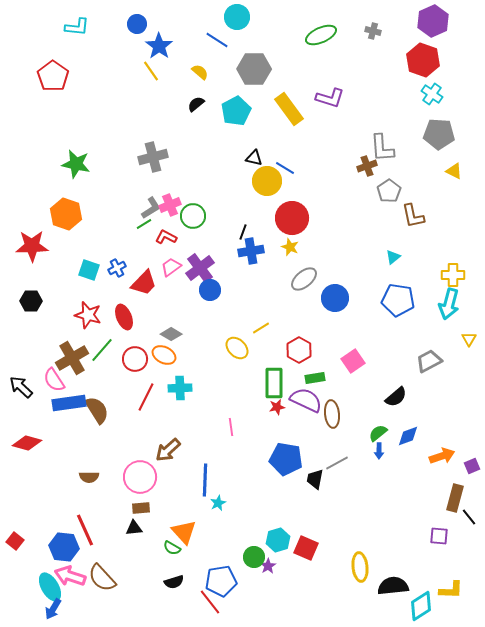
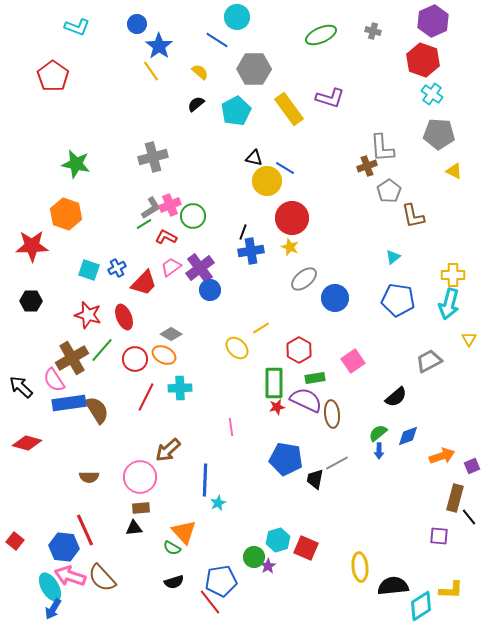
cyan L-shape at (77, 27): rotated 15 degrees clockwise
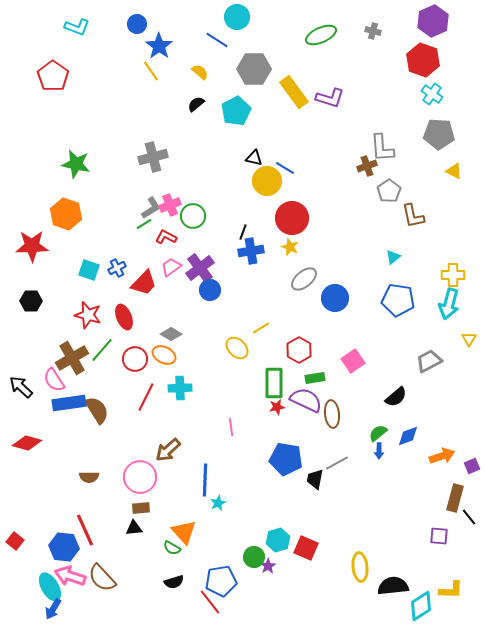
yellow rectangle at (289, 109): moved 5 px right, 17 px up
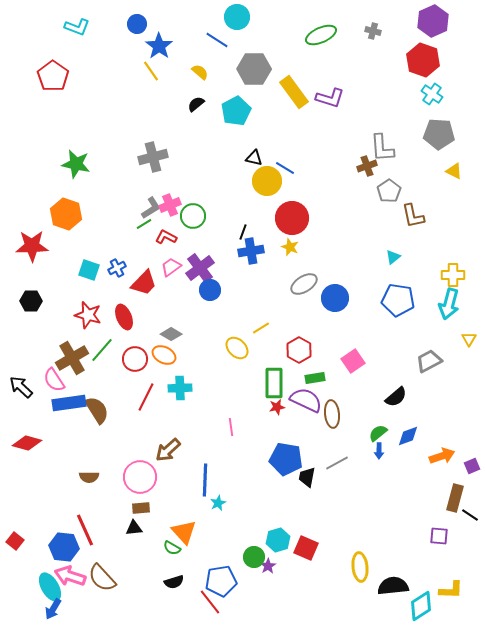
gray ellipse at (304, 279): moved 5 px down; rotated 8 degrees clockwise
black trapezoid at (315, 479): moved 8 px left, 2 px up
black line at (469, 517): moved 1 px right, 2 px up; rotated 18 degrees counterclockwise
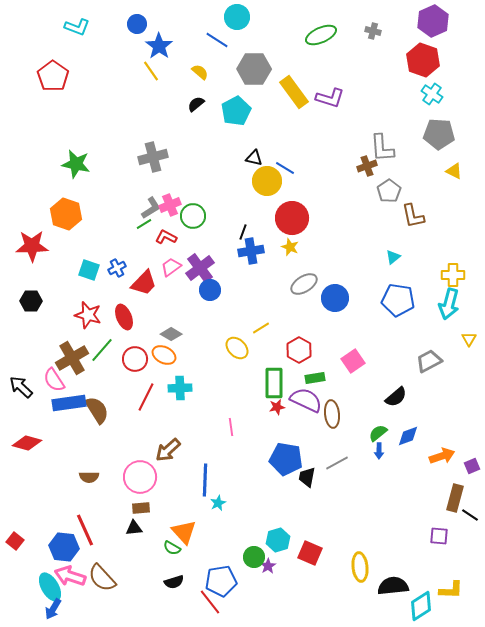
red square at (306, 548): moved 4 px right, 5 px down
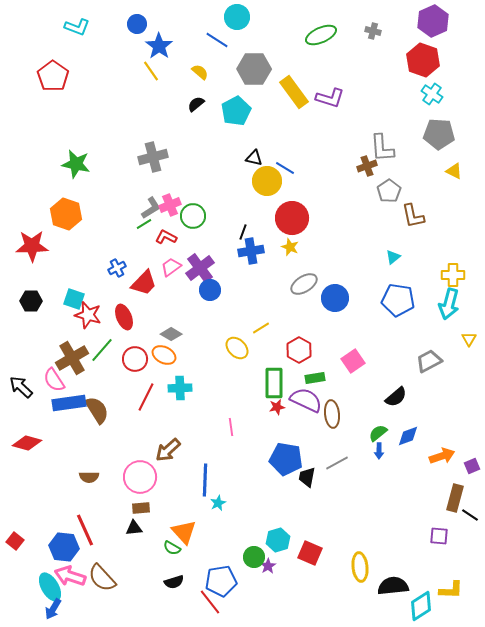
cyan square at (89, 270): moved 15 px left, 29 px down
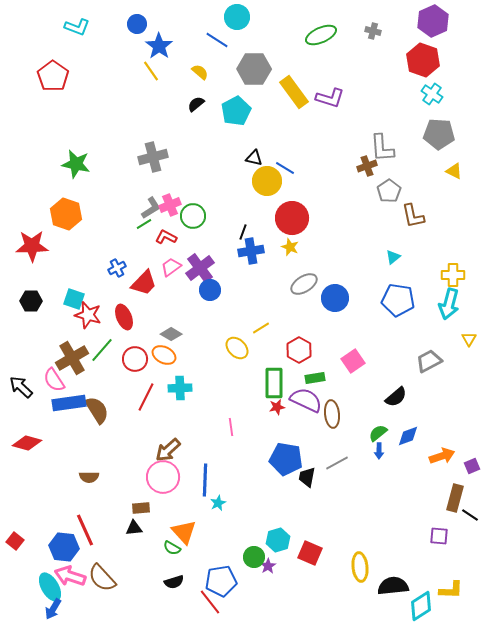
pink circle at (140, 477): moved 23 px right
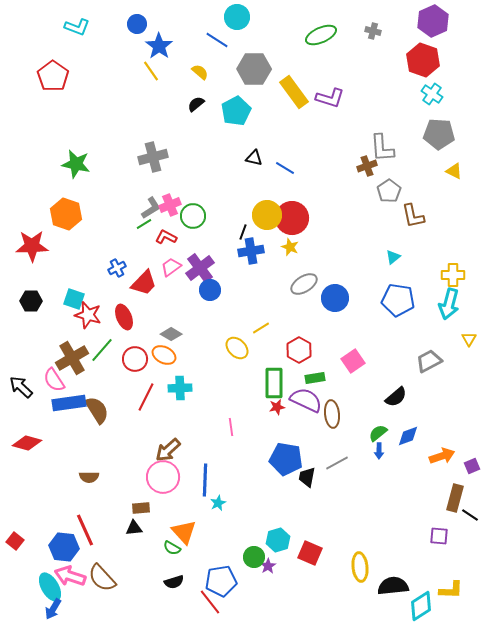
yellow circle at (267, 181): moved 34 px down
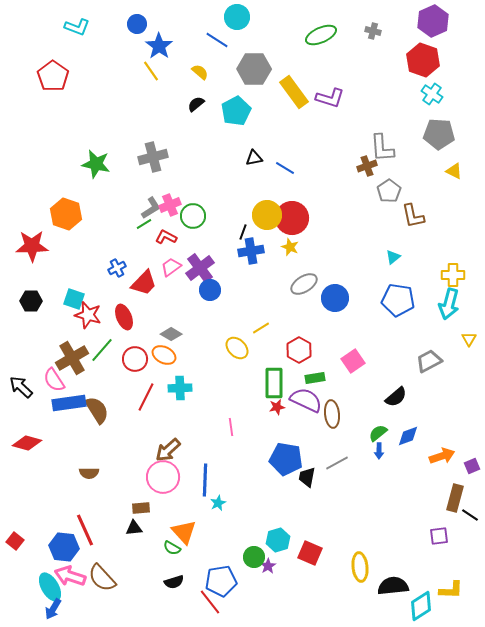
black triangle at (254, 158): rotated 24 degrees counterclockwise
green star at (76, 164): moved 20 px right
brown semicircle at (89, 477): moved 4 px up
purple square at (439, 536): rotated 12 degrees counterclockwise
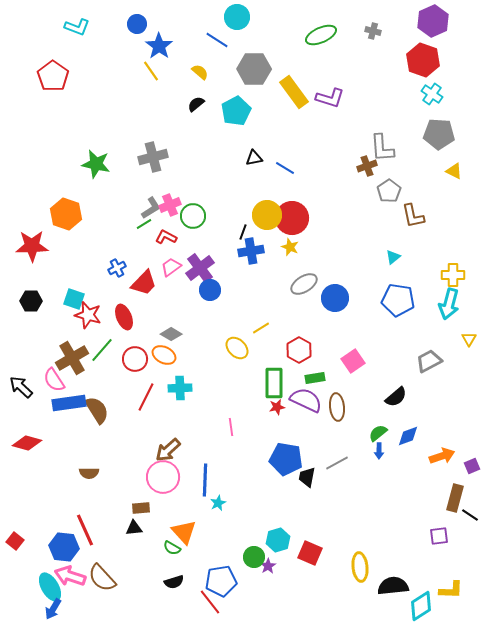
brown ellipse at (332, 414): moved 5 px right, 7 px up
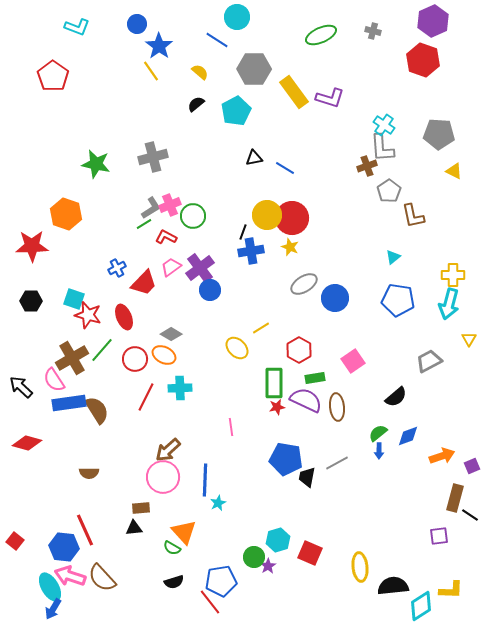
cyan cross at (432, 94): moved 48 px left, 31 px down
